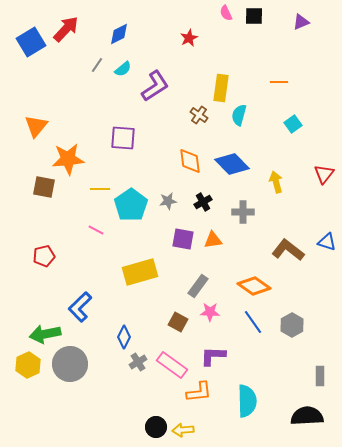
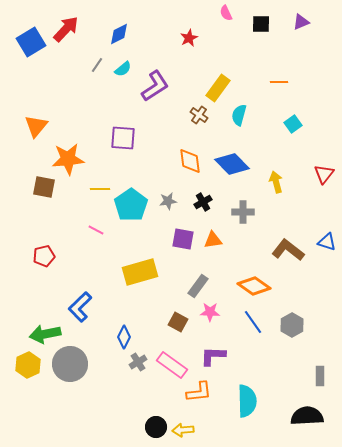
black square at (254, 16): moved 7 px right, 8 px down
yellow rectangle at (221, 88): moved 3 px left; rotated 28 degrees clockwise
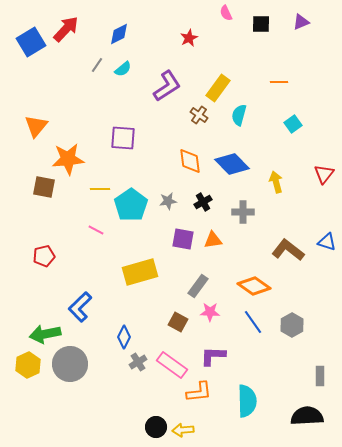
purple L-shape at (155, 86): moved 12 px right
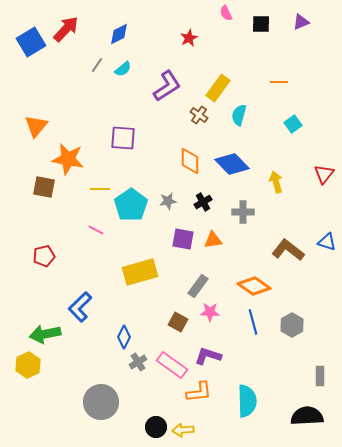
orange star at (68, 159): rotated 16 degrees clockwise
orange diamond at (190, 161): rotated 8 degrees clockwise
blue line at (253, 322): rotated 20 degrees clockwise
purple L-shape at (213, 356): moved 5 px left; rotated 16 degrees clockwise
gray circle at (70, 364): moved 31 px right, 38 px down
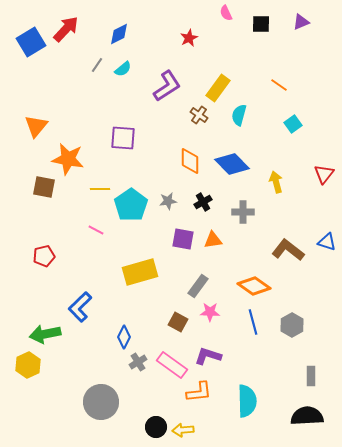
orange line at (279, 82): moved 3 px down; rotated 36 degrees clockwise
gray rectangle at (320, 376): moved 9 px left
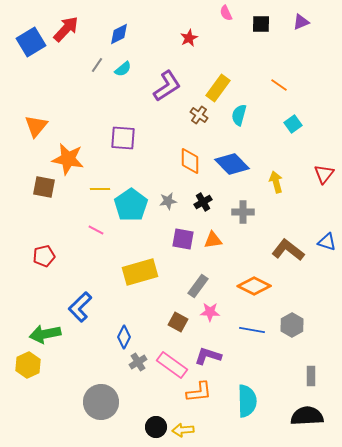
orange diamond at (254, 286): rotated 8 degrees counterclockwise
blue line at (253, 322): moved 1 px left, 8 px down; rotated 65 degrees counterclockwise
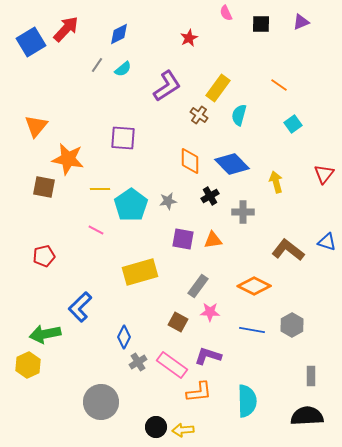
black cross at (203, 202): moved 7 px right, 6 px up
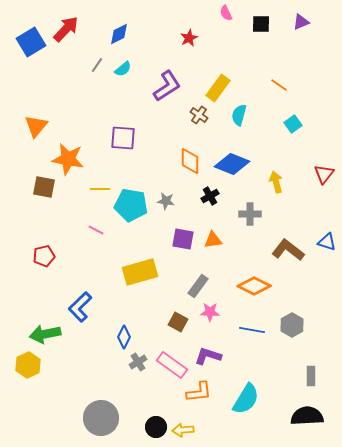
blue diamond at (232, 164): rotated 24 degrees counterclockwise
gray star at (168, 201): moved 2 px left; rotated 18 degrees clockwise
cyan pentagon at (131, 205): rotated 28 degrees counterclockwise
gray cross at (243, 212): moved 7 px right, 2 px down
cyan semicircle at (247, 401): moved 1 px left, 2 px up; rotated 32 degrees clockwise
gray circle at (101, 402): moved 16 px down
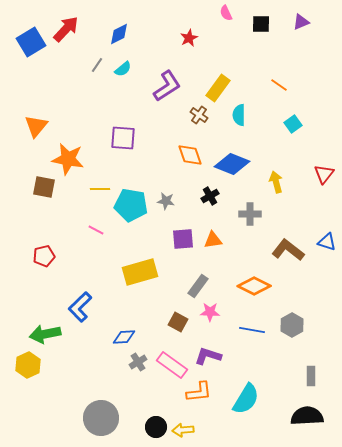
cyan semicircle at (239, 115): rotated 15 degrees counterclockwise
orange diamond at (190, 161): moved 6 px up; rotated 20 degrees counterclockwise
purple square at (183, 239): rotated 15 degrees counterclockwise
blue diamond at (124, 337): rotated 60 degrees clockwise
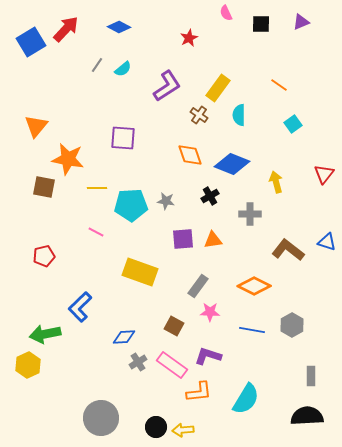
blue diamond at (119, 34): moved 7 px up; rotated 55 degrees clockwise
yellow line at (100, 189): moved 3 px left, 1 px up
cyan pentagon at (131, 205): rotated 12 degrees counterclockwise
pink line at (96, 230): moved 2 px down
yellow rectangle at (140, 272): rotated 36 degrees clockwise
brown square at (178, 322): moved 4 px left, 4 px down
